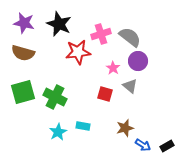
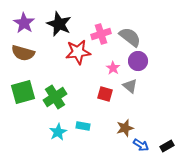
purple star: rotated 20 degrees clockwise
green cross: rotated 30 degrees clockwise
blue arrow: moved 2 px left
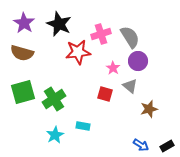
gray semicircle: rotated 20 degrees clockwise
brown semicircle: moved 1 px left
green cross: moved 1 px left, 2 px down
brown star: moved 24 px right, 19 px up
cyan star: moved 3 px left, 3 px down
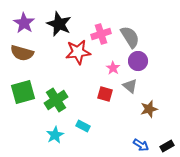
green cross: moved 2 px right, 1 px down
cyan rectangle: rotated 16 degrees clockwise
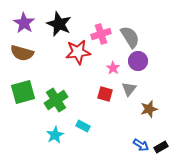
gray triangle: moved 1 px left, 3 px down; rotated 28 degrees clockwise
black rectangle: moved 6 px left, 1 px down
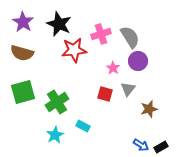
purple star: moved 1 px left, 1 px up
red star: moved 4 px left, 2 px up
gray triangle: moved 1 px left
green cross: moved 1 px right, 2 px down
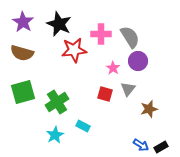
pink cross: rotated 18 degrees clockwise
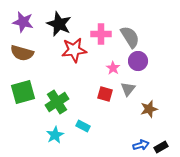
purple star: rotated 20 degrees counterclockwise
blue arrow: rotated 49 degrees counterclockwise
